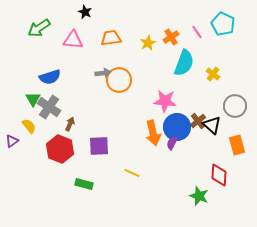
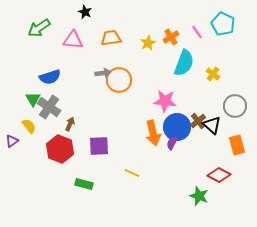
red diamond: rotated 65 degrees counterclockwise
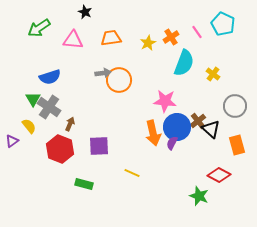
black triangle: moved 1 px left, 4 px down
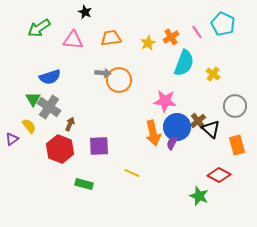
gray arrow: rotated 14 degrees clockwise
purple triangle: moved 2 px up
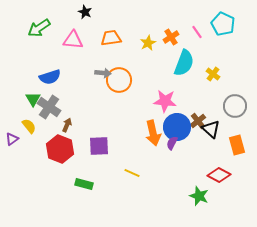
brown arrow: moved 3 px left, 1 px down
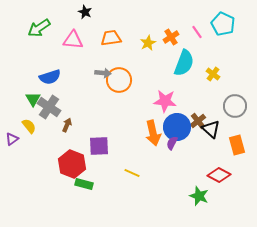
red hexagon: moved 12 px right, 15 px down
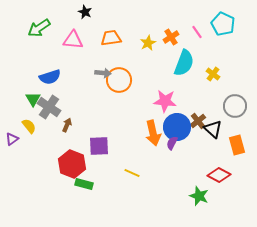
black triangle: moved 2 px right
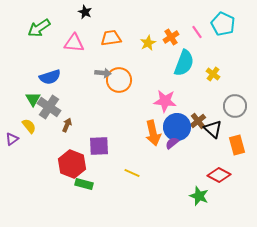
pink triangle: moved 1 px right, 3 px down
purple semicircle: rotated 24 degrees clockwise
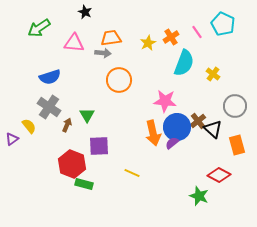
gray arrow: moved 20 px up
green triangle: moved 54 px right, 16 px down
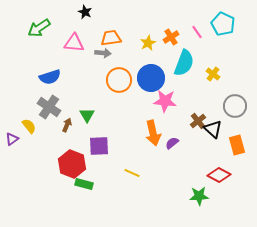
blue circle: moved 26 px left, 49 px up
green star: rotated 24 degrees counterclockwise
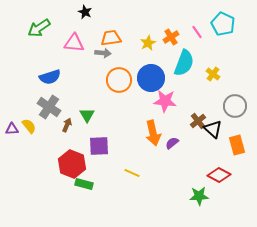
purple triangle: moved 10 px up; rotated 32 degrees clockwise
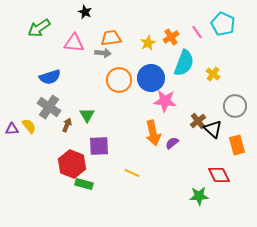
red diamond: rotated 35 degrees clockwise
